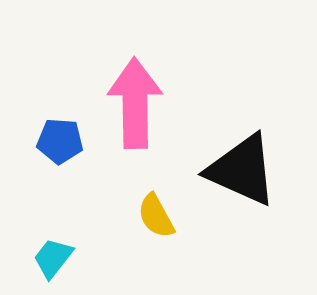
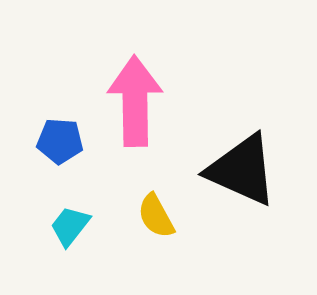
pink arrow: moved 2 px up
cyan trapezoid: moved 17 px right, 32 px up
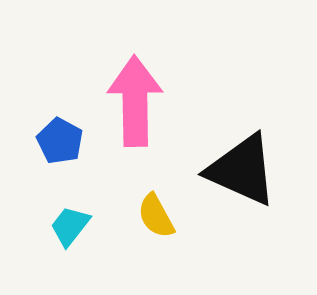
blue pentagon: rotated 24 degrees clockwise
